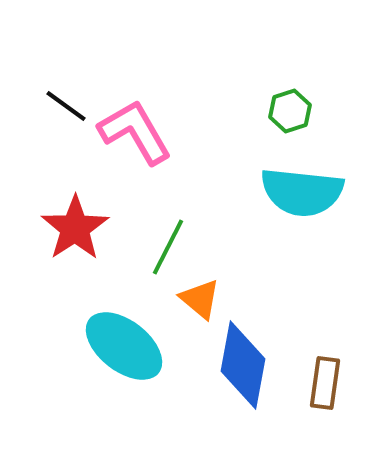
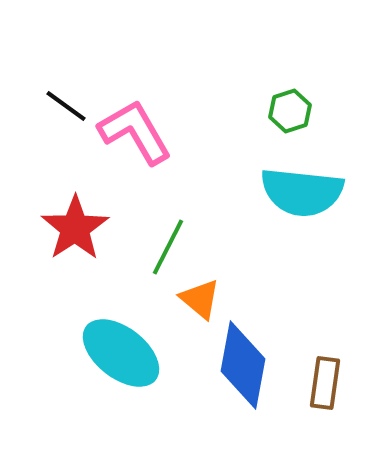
cyan ellipse: moved 3 px left, 7 px down
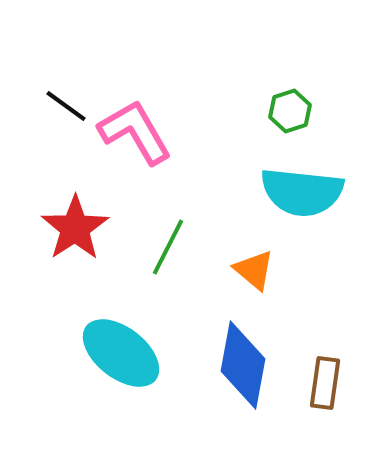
orange triangle: moved 54 px right, 29 px up
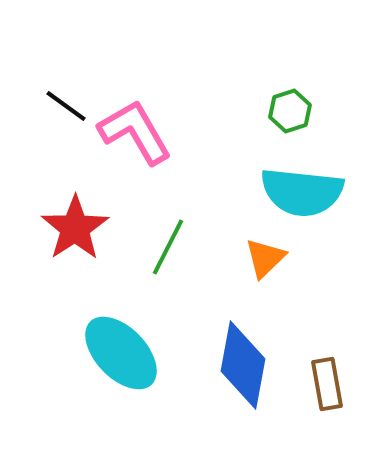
orange triangle: moved 11 px right, 12 px up; rotated 36 degrees clockwise
cyan ellipse: rotated 8 degrees clockwise
brown rectangle: moved 2 px right, 1 px down; rotated 18 degrees counterclockwise
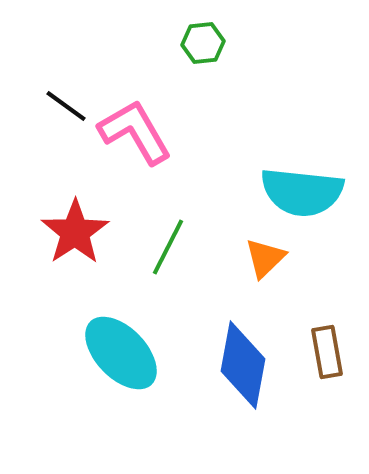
green hexagon: moved 87 px left, 68 px up; rotated 12 degrees clockwise
red star: moved 4 px down
brown rectangle: moved 32 px up
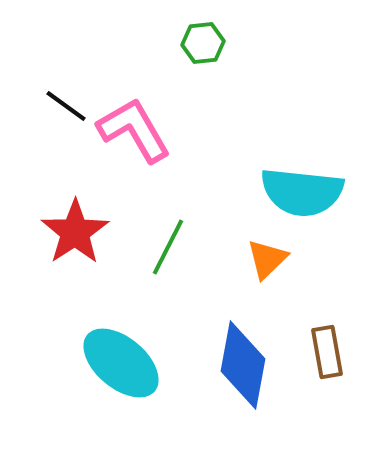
pink L-shape: moved 1 px left, 2 px up
orange triangle: moved 2 px right, 1 px down
cyan ellipse: moved 10 px down; rotated 6 degrees counterclockwise
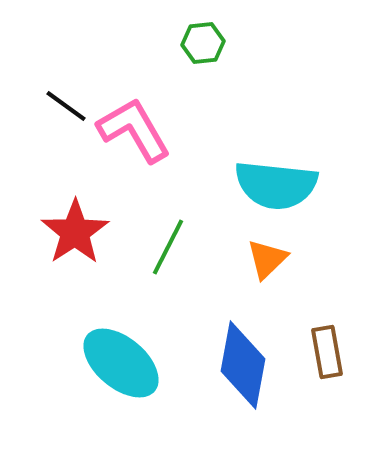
cyan semicircle: moved 26 px left, 7 px up
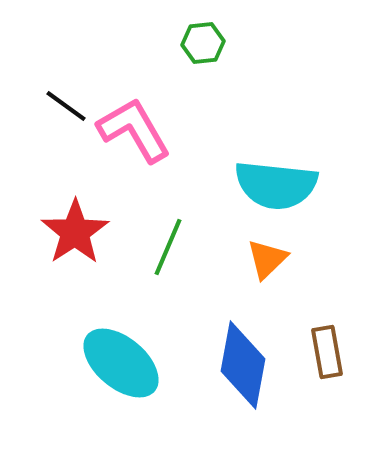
green line: rotated 4 degrees counterclockwise
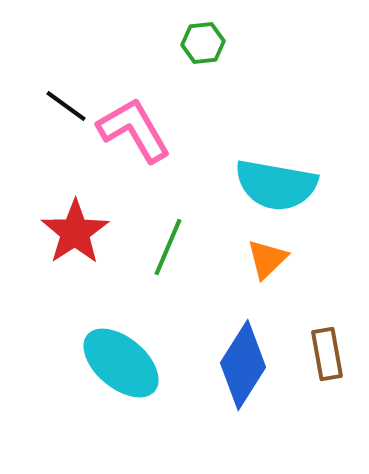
cyan semicircle: rotated 4 degrees clockwise
brown rectangle: moved 2 px down
blue diamond: rotated 22 degrees clockwise
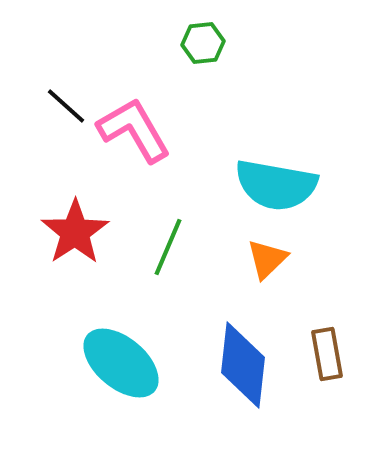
black line: rotated 6 degrees clockwise
blue diamond: rotated 26 degrees counterclockwise
